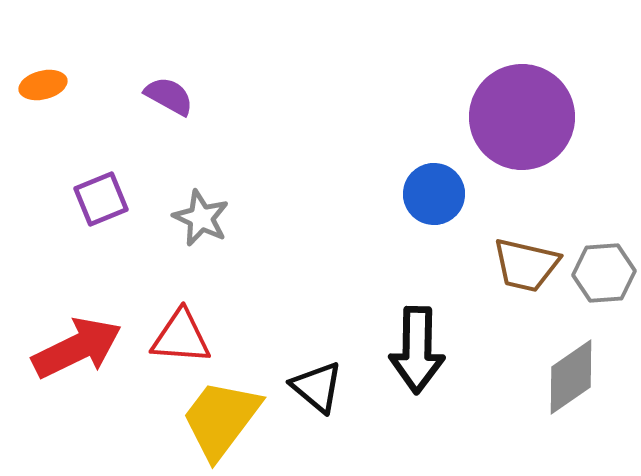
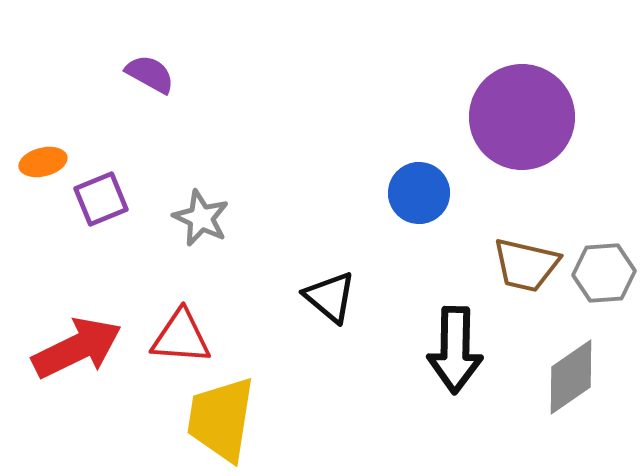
orange ellipse: moved 77 px down
purple semicircle: moved 19 px left, 22 px up
blue circle: moved 15 px left, 1 px up
black arrow: moved 38 px right
black triangle: moved 13 px right, 90 px up
yellow trapezoid: rotated 28 degrees counterclockwise
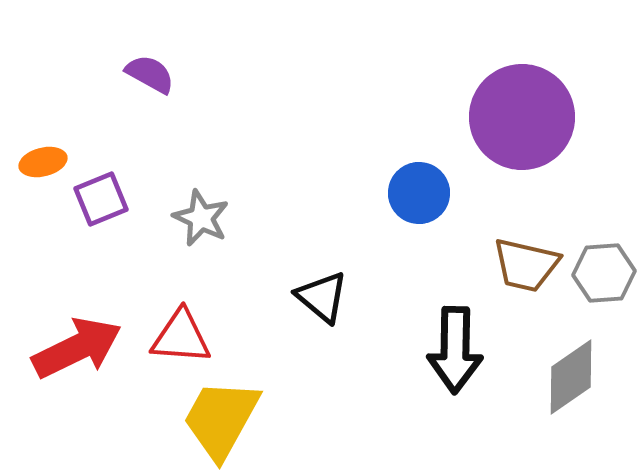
black triangle: moved 8 px left
yellow trapezoid: rotated 20 degrees clockwise
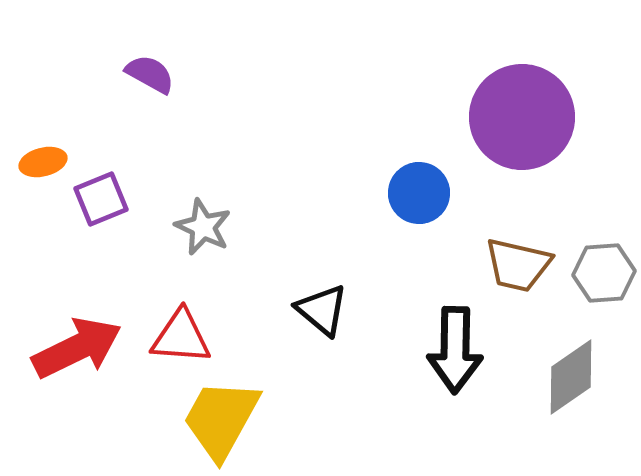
gray star: moved 2 px right, 9 px down
brown trapezoid: moved 8 px left
black triangle: moved 13 px down
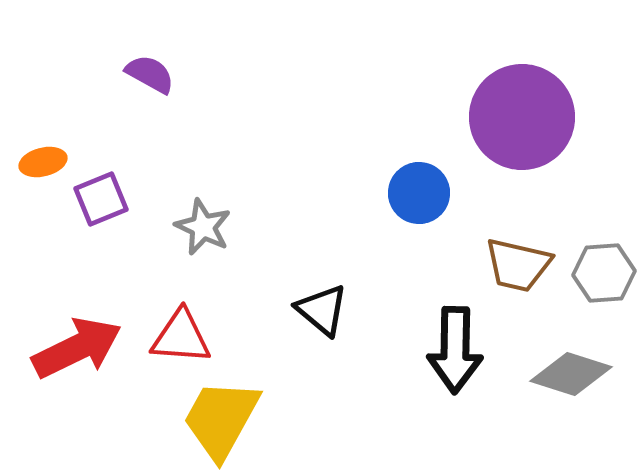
gray diamond: moved 3 px up; rotated 52 degrees clockwise
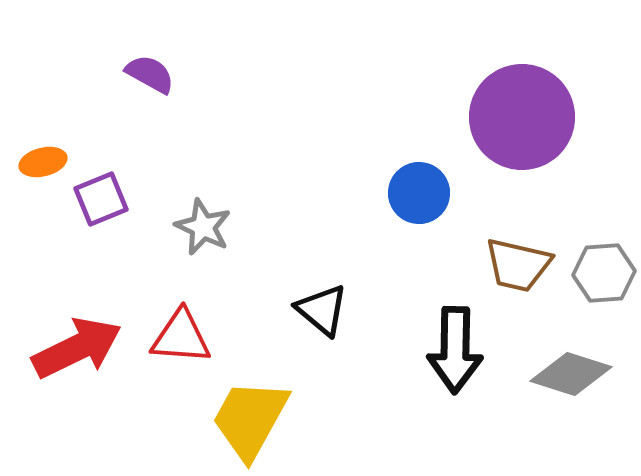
yellow trapezoid: moved 29 px right
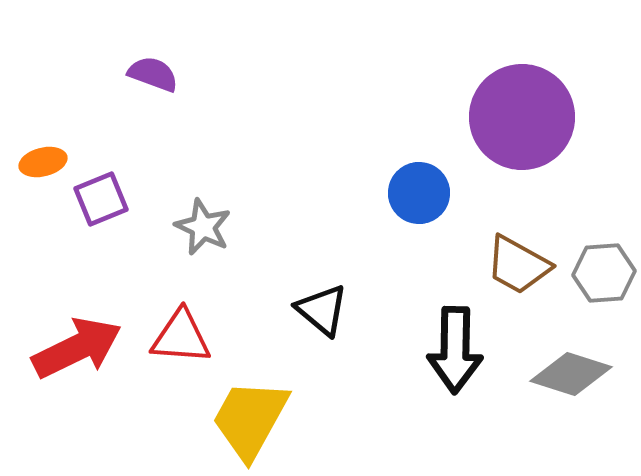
purple semicircle: moved 3 px right; rotated 9 degrees counterclockwise
brown trapezoid: rotated 16 degrees clockwise
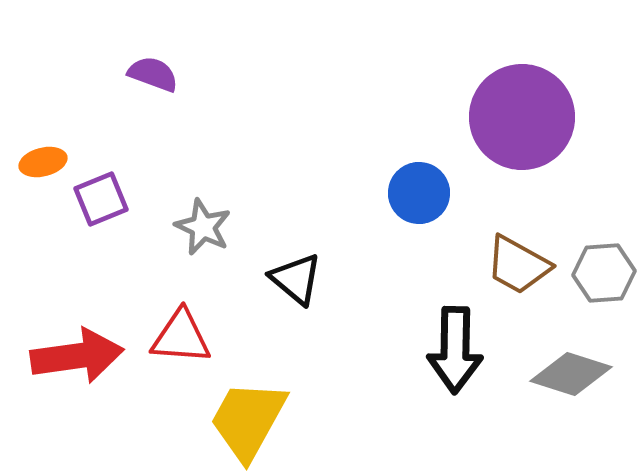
black triangle: moved 26 px left, 31 px up
red arrow: moved 8 px down; rotated 18 degrees clockwise
yellow trapezoid: moved 2 px left, 1 px down
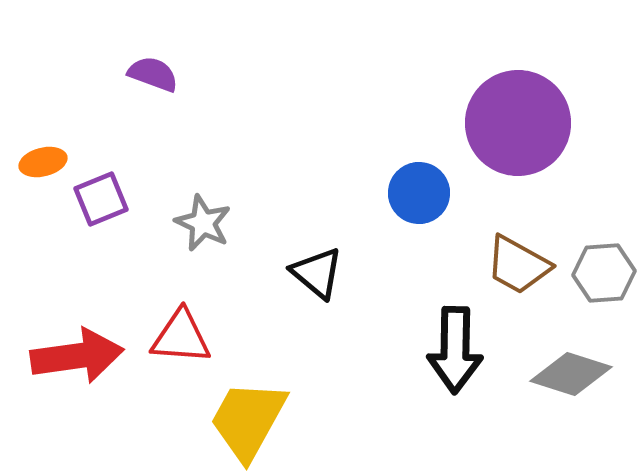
purple circle: moved 4 px left, 6 px down
gray star: moved 4 px up
black triangle: moved 21 px right, 6 px up
